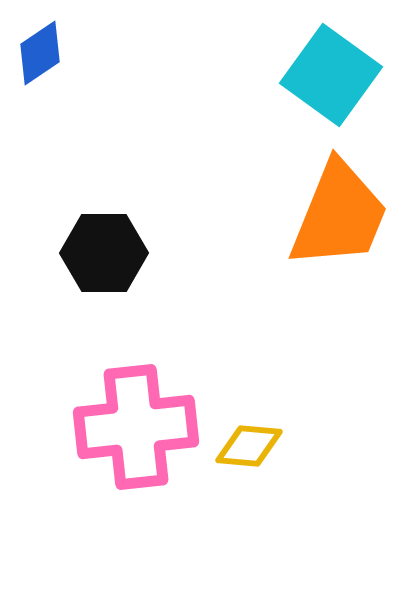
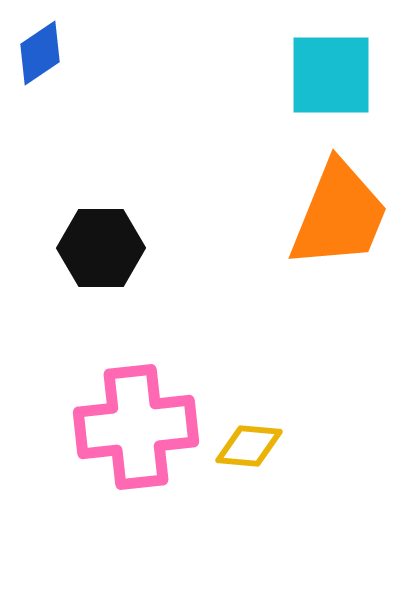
cyan square: rotated 36 degrees counterclockwise
black hexagon: moved 3 px left, 5 px up
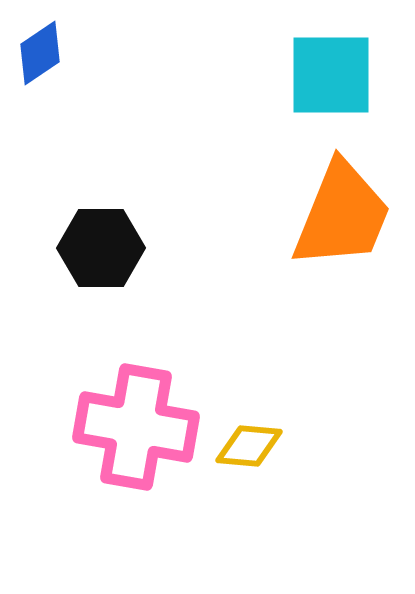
orange trapezoid: moved 3 px right
pink cross: rotated 16 degrees clockwise
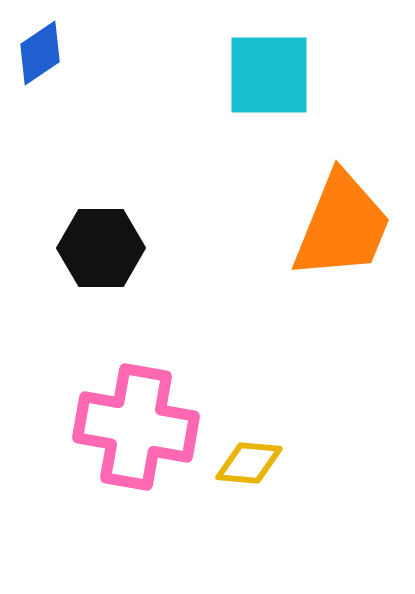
cyan square: moved 62 px left
orange trapezoid: moved 11 px down
yellow diamond: moved 17 px down
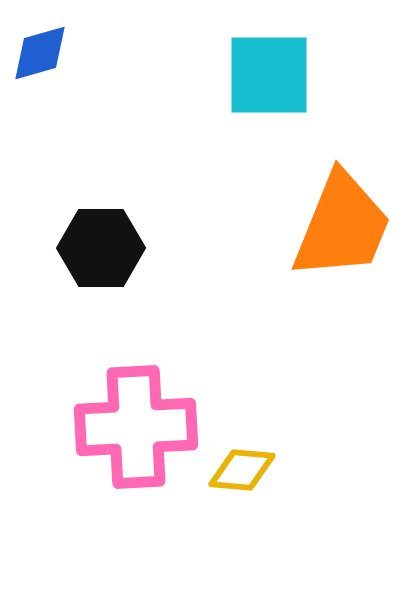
blue diamond: rotated 18 degrees clockwise
pink cross: rotated 13 degrees counterclockwise
yellow diamond: moved 7 px left, 7 px down
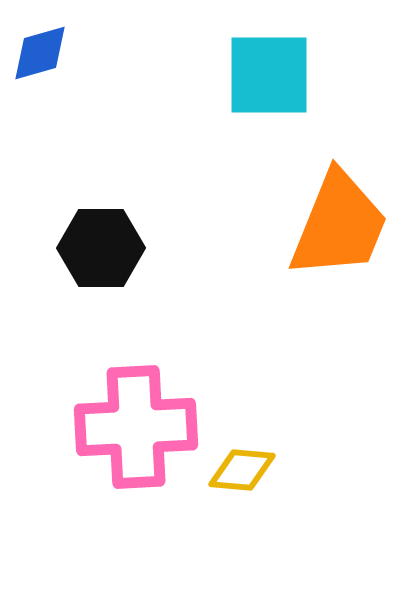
orange trapezoid: moved 3 px left, 1 px up
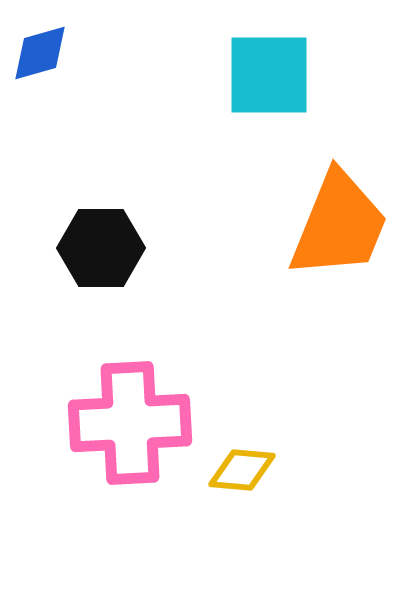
pink cross: moved 6 px left, 4 px up
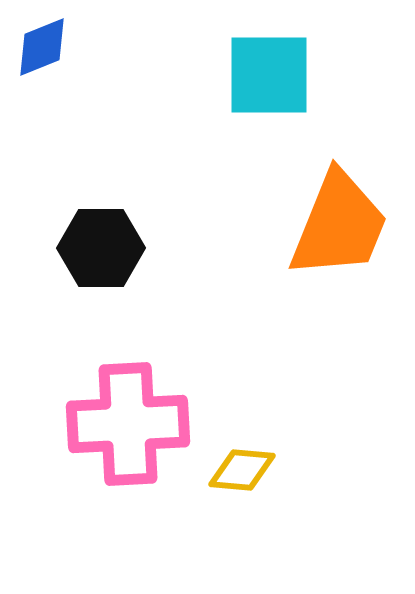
blue diamond: moved 2 px right, 6 px up; rotated 6 degrees counterclockwise
pink cross: moved 2 px left, 1 px down
